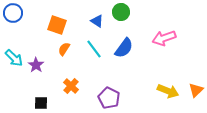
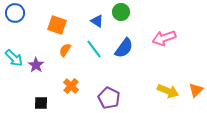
blue circle: moved 2 px right
orange semicircle: moved 1 px right, 1 px down
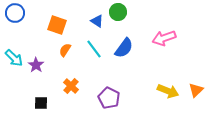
green circle: moved 3 px left
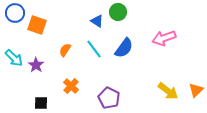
orange square: moved 20 px left
yellow arrow: rotated 15 degrees clockwise
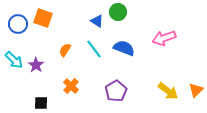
blue circle: moved 3 px right, 11 px down
orange square: moved 6 px right, 7 px up
blue semicircle: rotated 105 degrees counterclockwise
cyan arrow: moved 2 px down
purple pentagon: moved 7 px right, 7 px up; rotated 15 degrees clockwise
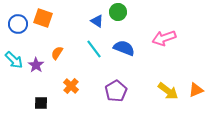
orange semicircle: moved 8 px left, 3 px down
orange triangle: rotated 21 degrees clockwise
